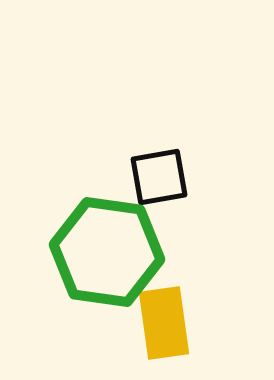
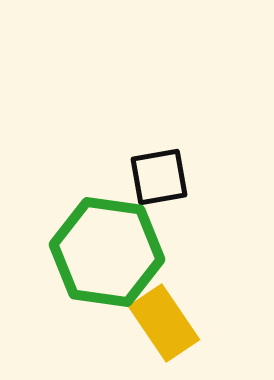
yellow rectangle: rotated 26 degrees counterclockwise
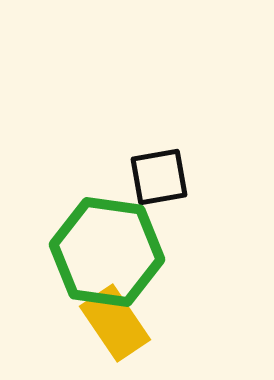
yellow rectangle: moved 49 px left
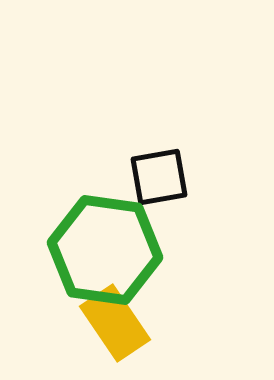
green hexagon: moved 2 px left, 2 px up
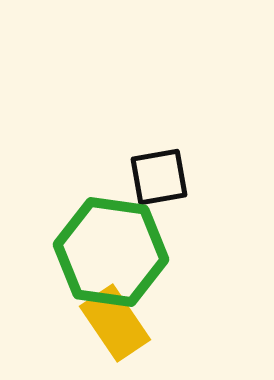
green hexagon: moved 6 px right, 2 px down
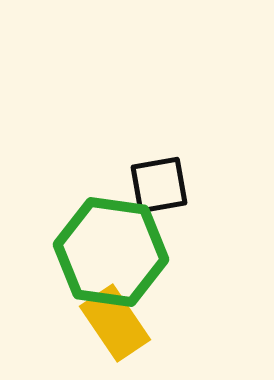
black square: moved 8 px down
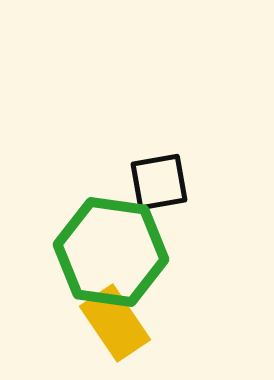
black square: moved 3 px up
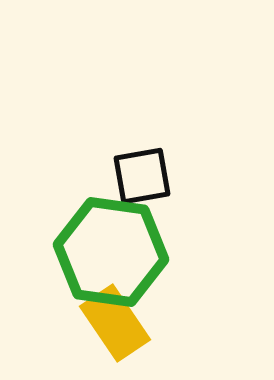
black square: moved 17 px left, 6 px up
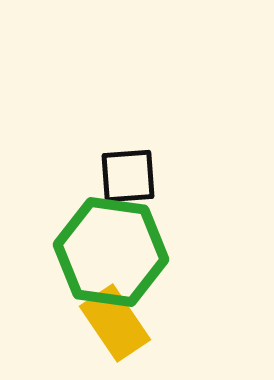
black square: moved 14 px left; rotated 6 degrees clockwise
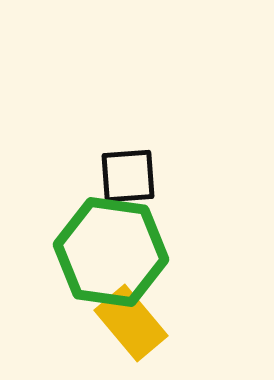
yellow rectangle: moved 16 px right; rotated 6 degrees counterclockwise
